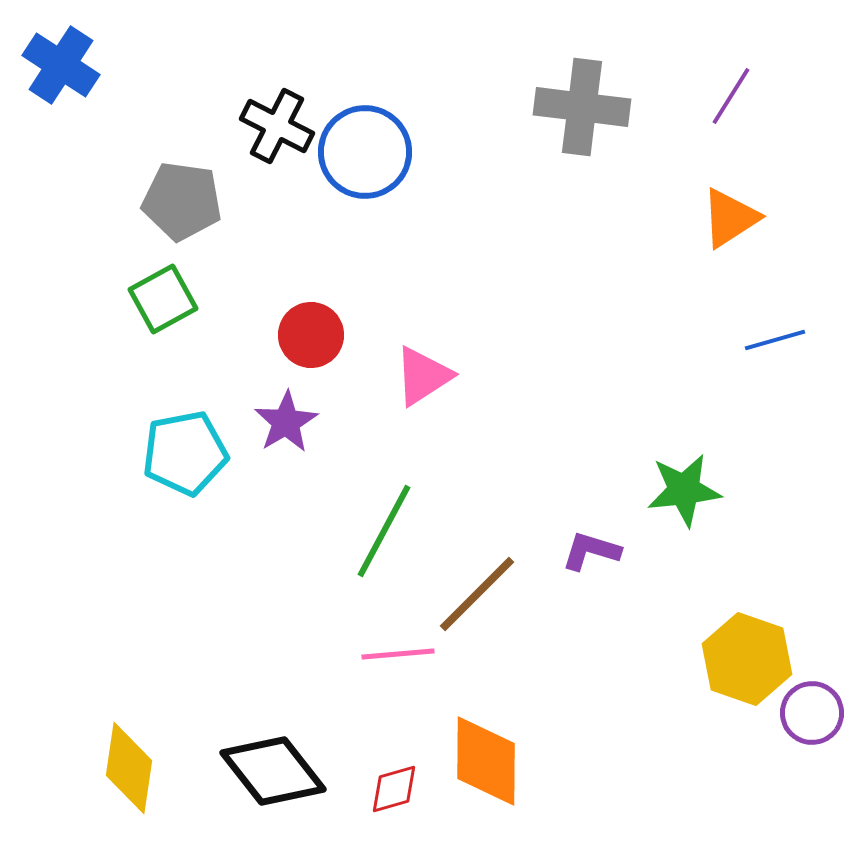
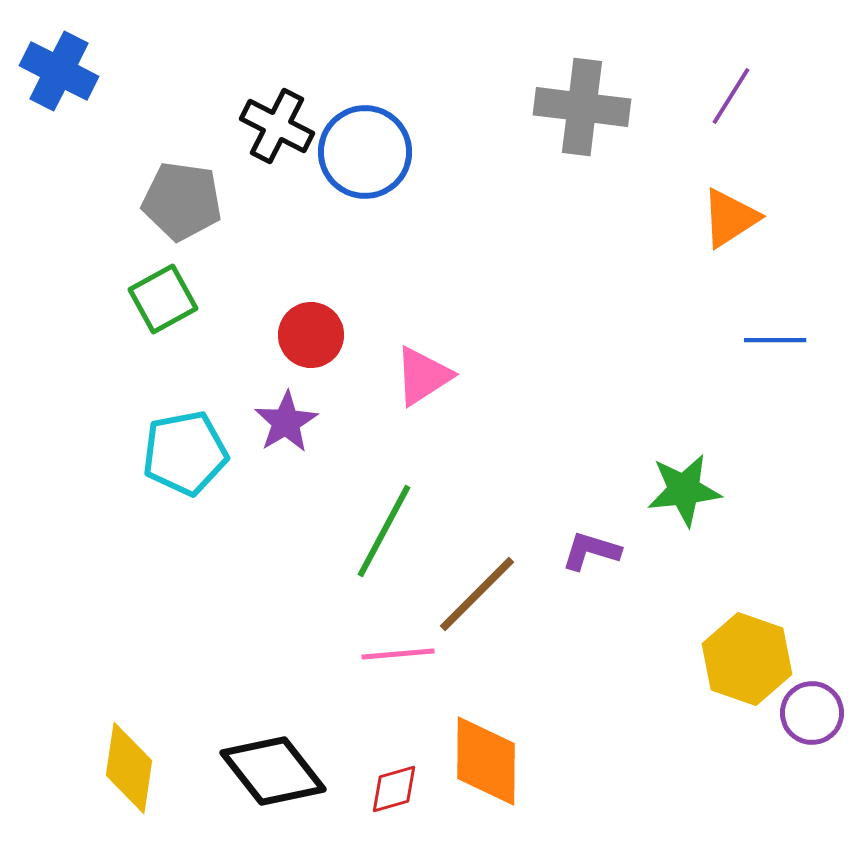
blue cross: moved 2 px left, 6 px down; rotated 6 degrees counterclockwise
blue line: rotated 16 degrees clockwise
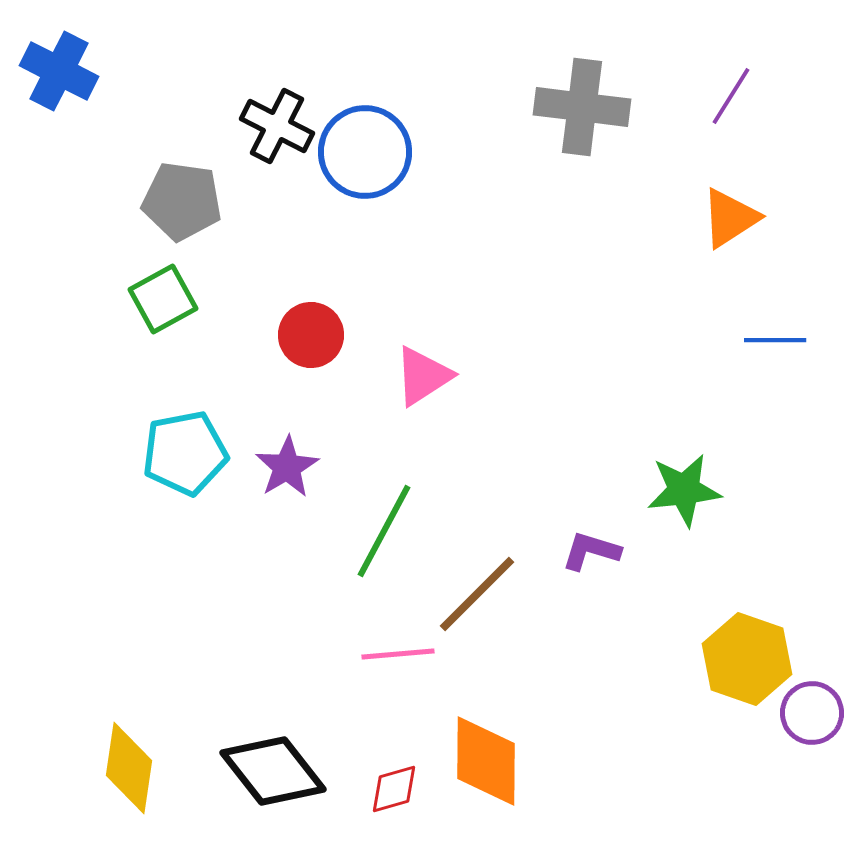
purple star: moved 1 px right, 45 px down
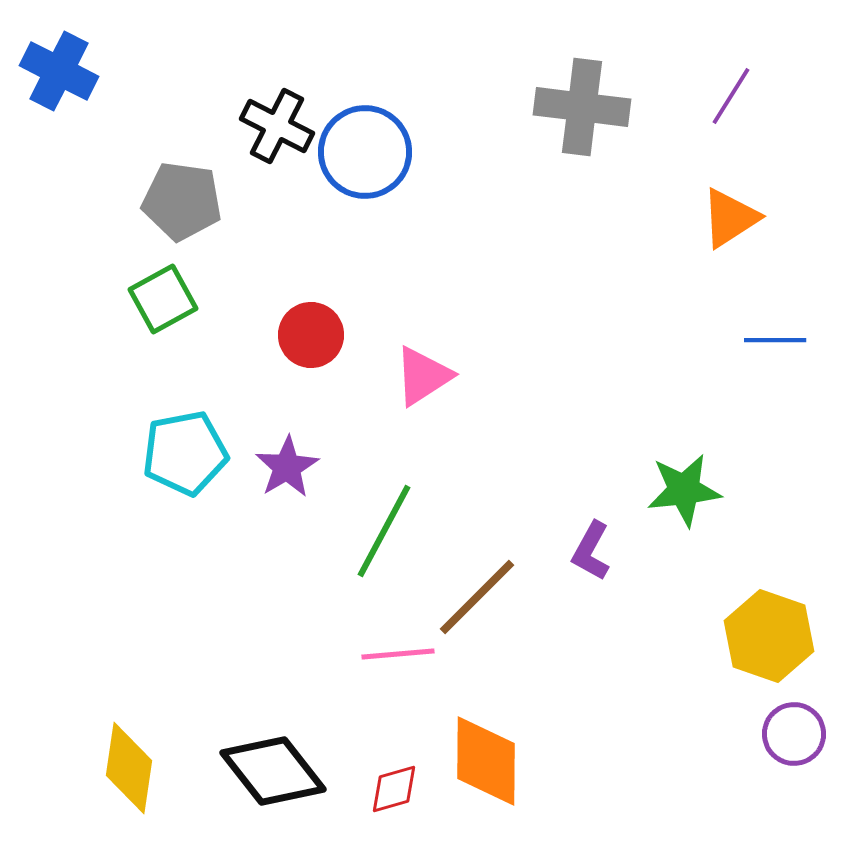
purple L-shape: rotated 78 degrees counterclockwise
brown line: moved 3 px down
yellow hexagon: moved 22 px right, 23 px up
purple circle: moved 18 px left, 21 px down
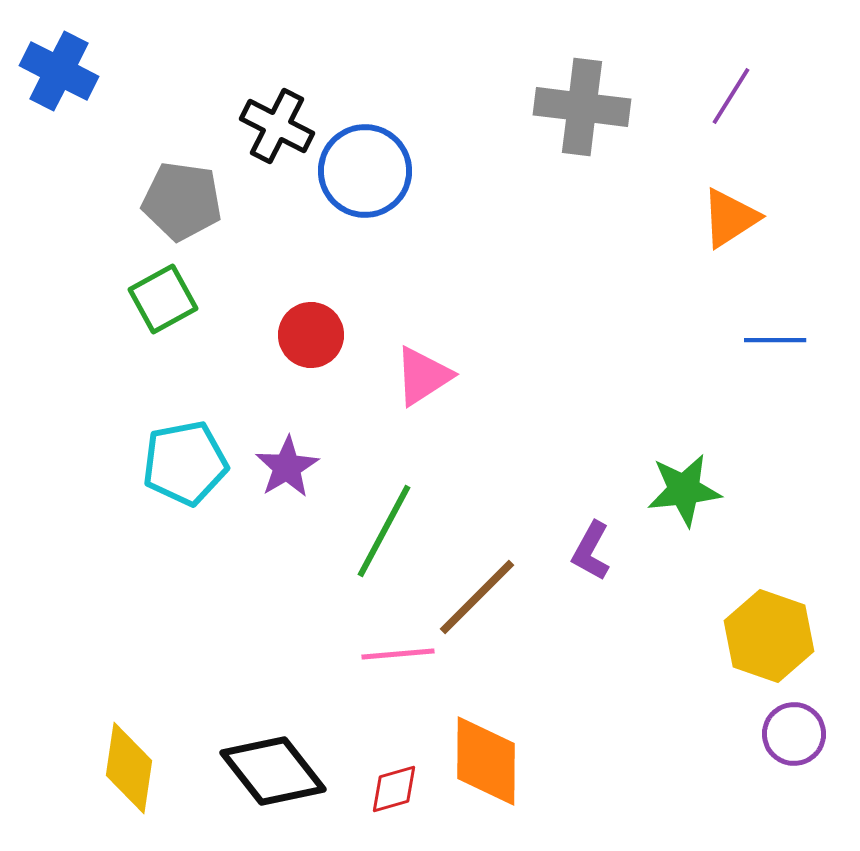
blue circle: moved 19 px down
cyan pentagon: moved 10 px down
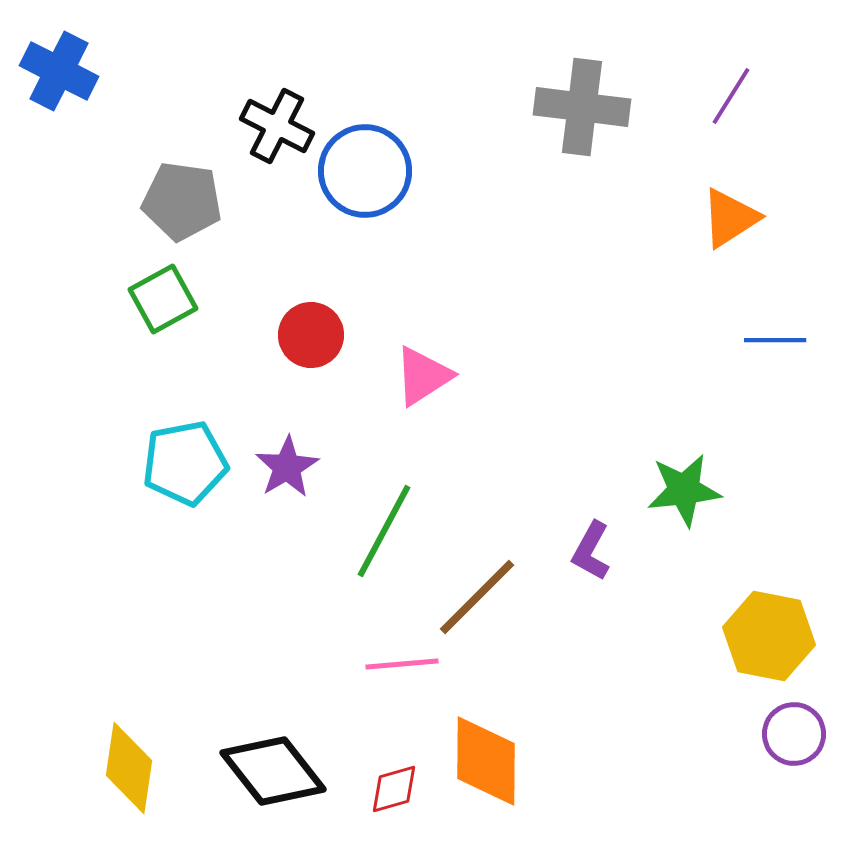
yellow hexagon: rotated 8 degrees counterclockwise
pink line: moved 4 px right, 10 px down
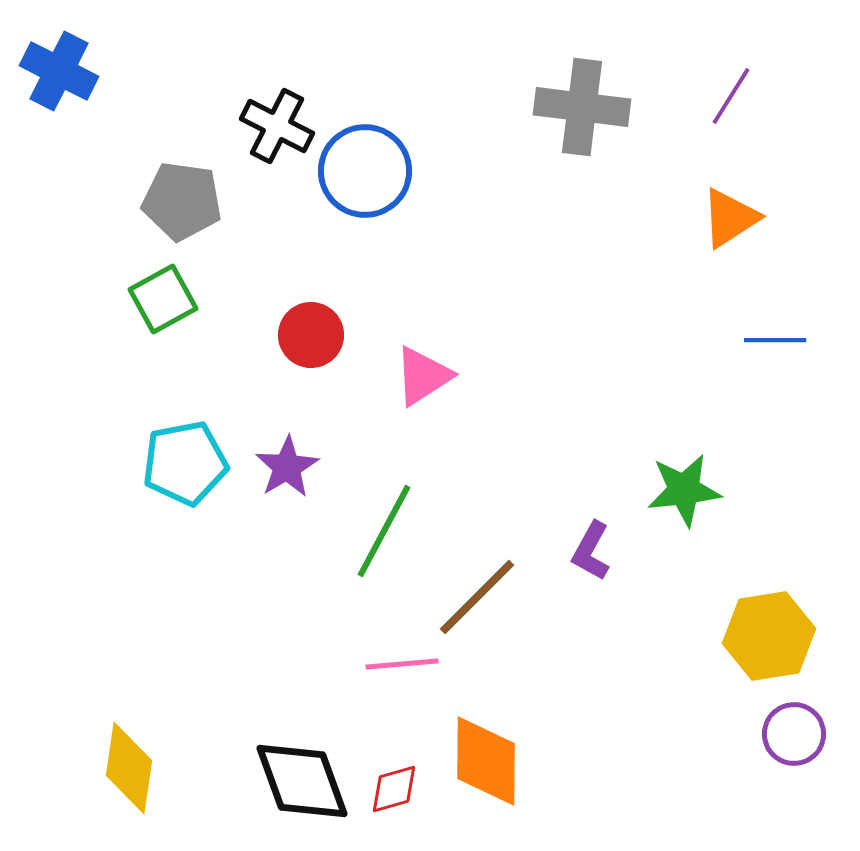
yellow hexagon: rotated 20 degrees counterclockwise
black diamond: moved 29 px right, 10 px down; rotated 18 degrees clockwise
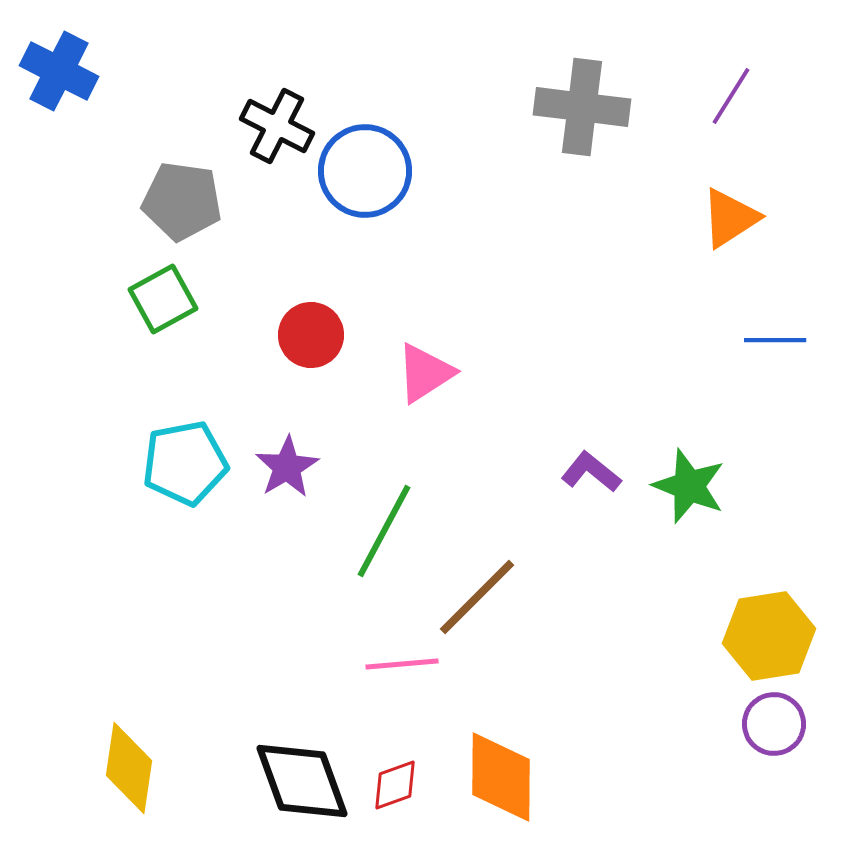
pink triangle: moved 2 px right, 3 px up
green star: moved 5 px right, 4 px up; rotated 28 degrees clockwise
purple L-shape: moved 79 px up; rotated 100 degrees clockwise
purple circle: moved 20 px left, 10 px up
orange diamond: moved 15 px right, 16 px down
red diamond: moved 1 px right, 4 px up; rotated 4 degrees counterclockwise
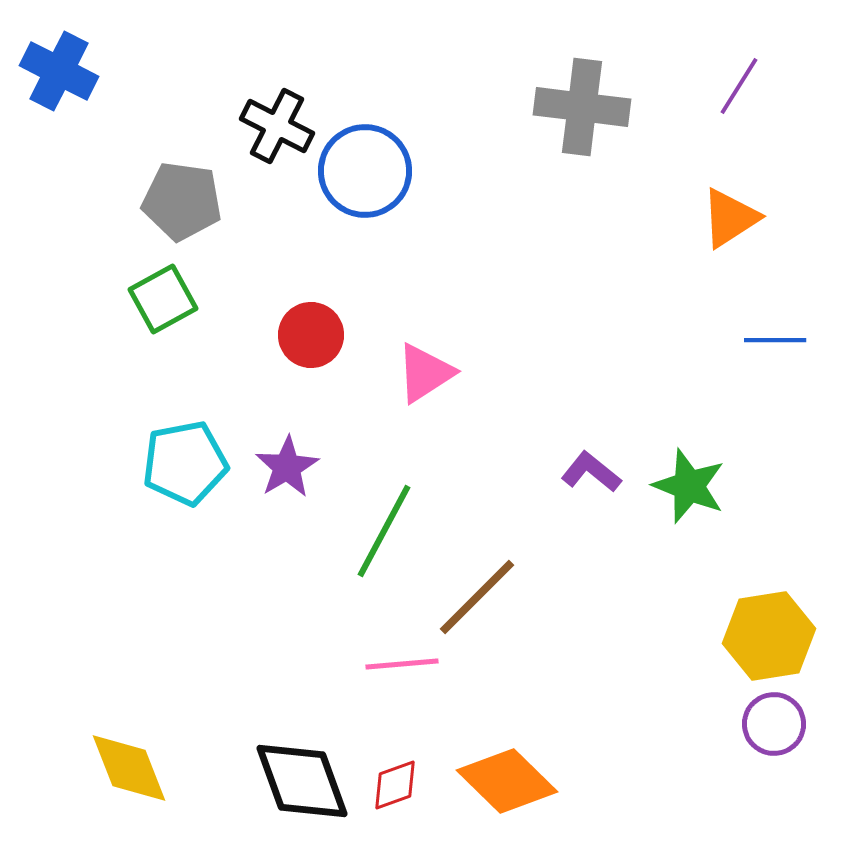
purple line: moved 8 px right, 10 px up
yellow diamond: rotated 30 degrees counterclockwise
orange diamond: moved 6 px right, 4 px down; rotated 46 degrees counterclockwise
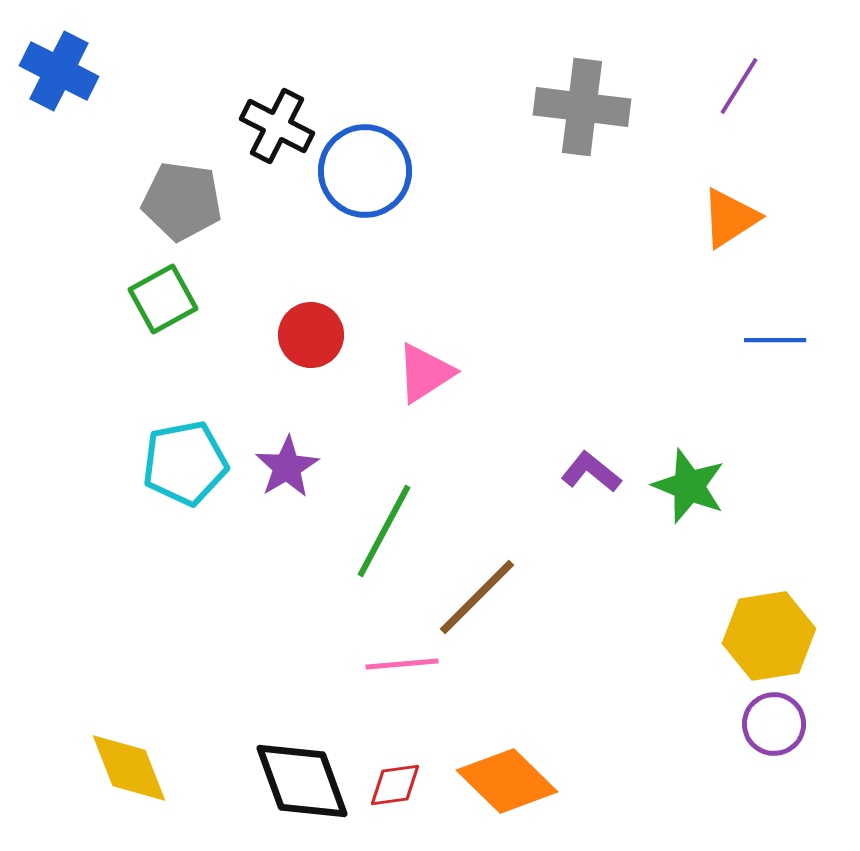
red diamond: rotated 12 degrees clockwise
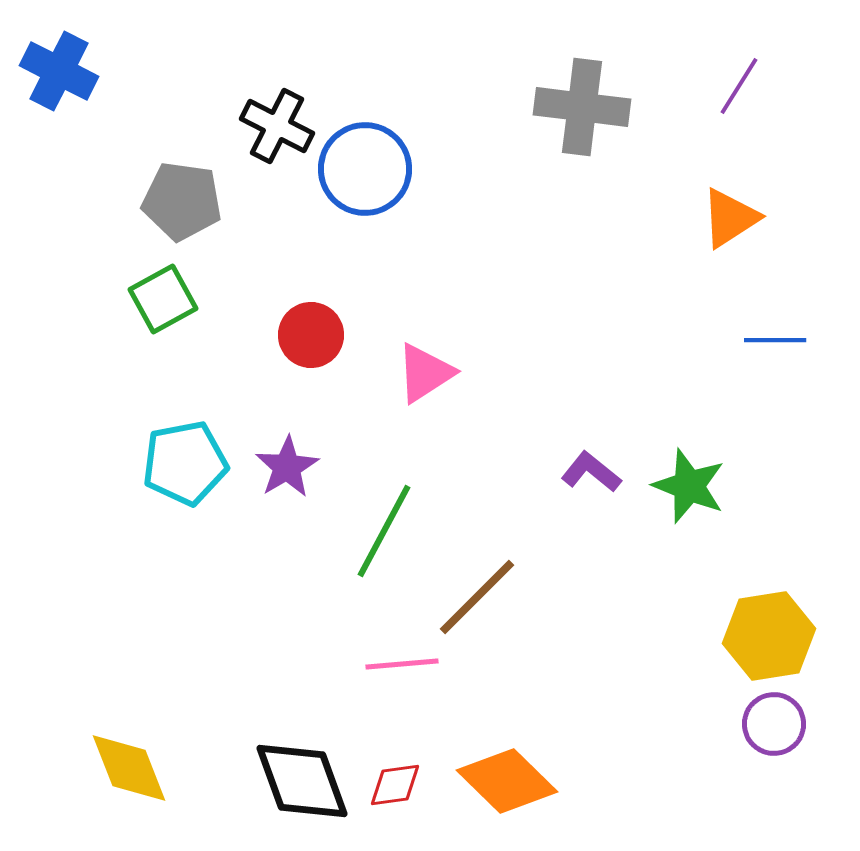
blue circle: moved 2 px up
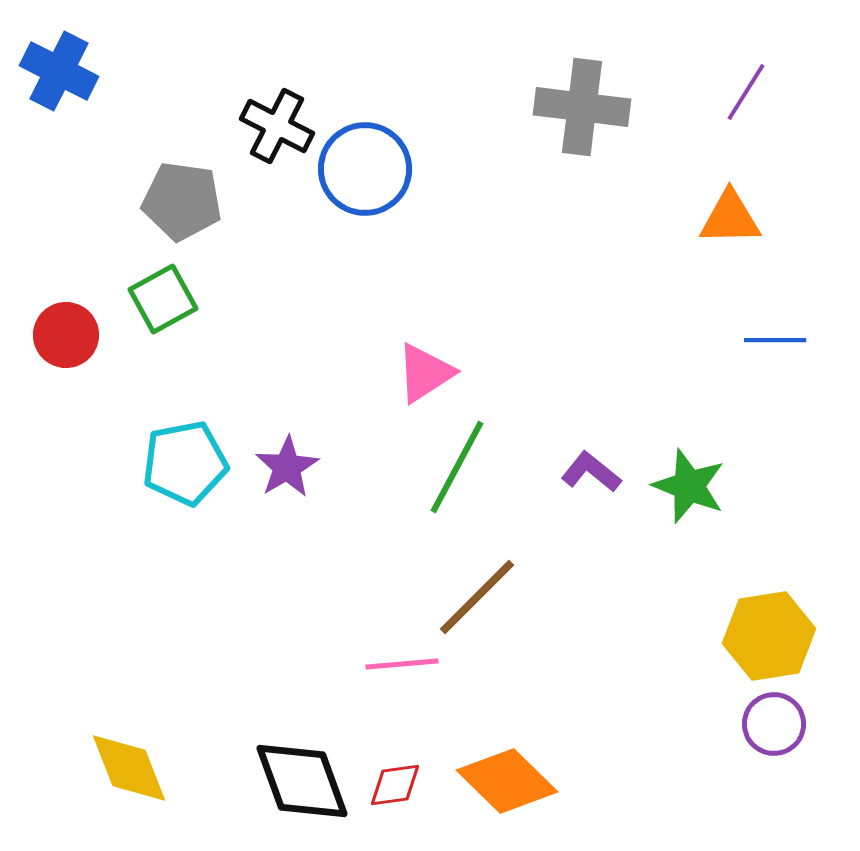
purple line: moved 7 px right, 6 px down
orange triangle: rotated 32 degrees clockwise
red circle: moved 245 px left
green line: moved 73 px right, 64 px up
